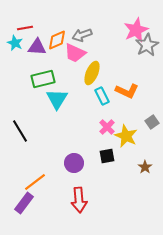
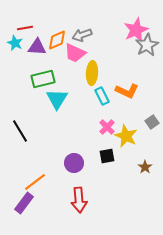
yellow ellipse: rotated 20 degrees counterclockwise
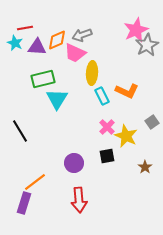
purple rectangle: rotated 20 degrees counterclockwise
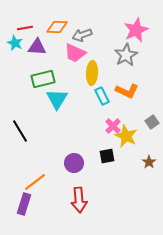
orange diamond: moved 13 px up; rotated 25 degrees clockwise
gray star: moved 21 px left, 10 px down
pink cross: moved 6 px right, 1 px up
brown star: moved 4 px right, 5 px up
purple rectangle: moved 1 px down
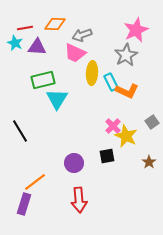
orange diamond: moved 2 px left, 3 px up
green rectangle: moved 1 px down
cyan rectangle: moved 9 px right, 14 px up
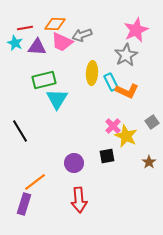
pink trapezoid: moved 13 px left, 11 px up
green rectangle: moved 1 px right
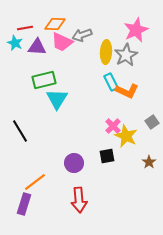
yellow ellipse: moved 14 px right, 21 px up
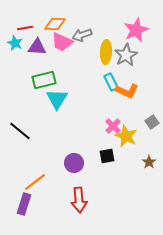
black line: rotated 20 degrees counterclockwise
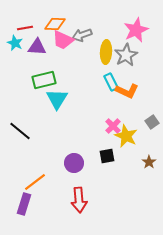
pink trapezoid: moved 1 px right, 2 px up
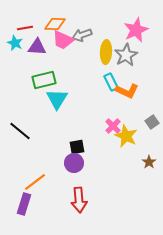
black square: moved 30 px left, 9 px up
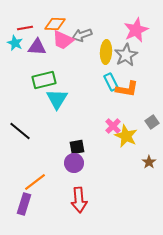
orange L-shape: moved 2 px up; rotated 15 degrees counterclockwise
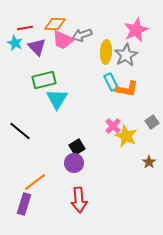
purple triangle: rotated 42 degrees clockwise
black square: rotated 21 degrees counterclockwise
